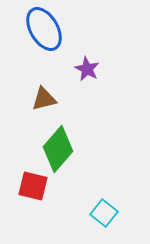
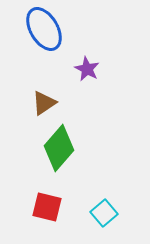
brown triangle: moved 4 px down; rotated 20 degrees counterclockwise
green diamond: moved 1 px right, 1 px up
red square: moved 14 px right, 21 px down
cyan square: rotated 12 degrees clockwise
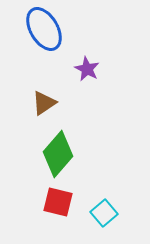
green diamond: moved 1 px left, 6 px down
red square: moved 11 px right, 5 px up
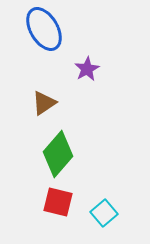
purple star: rotated 15 degrees clockwise
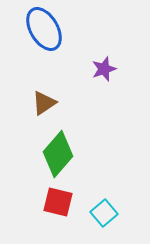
purple star: moved 17 px right; rotated 10 degrees clockwise
